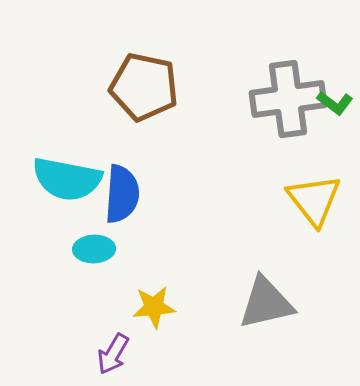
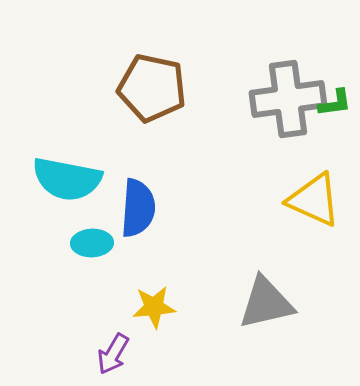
brown pentagon: moved 8 px right, 1 px down
green L-shape: rotated 45 degrees counterclockwise
blue semicircle: moved 16 px right, 14 px down
yellow triangle: rotated 28 degrees counterclockwise
cyan ellipse: moved 2 px left, 6 px up
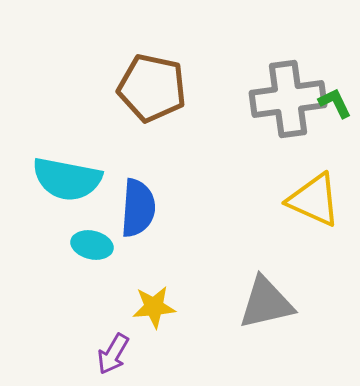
green L-shape: rotated 108 degrees counterclockwise
cyan ellipse: moved 2 px down; rotated 15 degrees clockwise
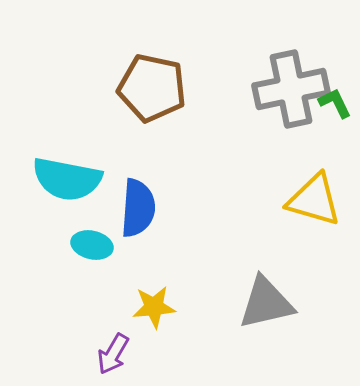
gray cross: moved 3 px right, 10 px up; rotated 4 degrees counterclockwise
yellow triangle: rotated 8 degrees counterclockwise
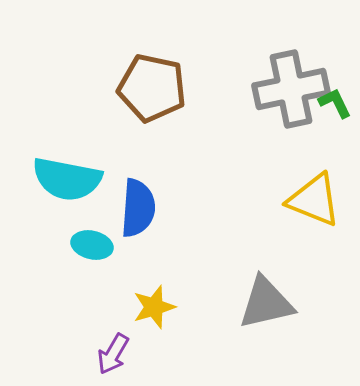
yellow triangle: rotated 6 degrees clockwise
yellow star: rotated 12 degrees counterclockwise
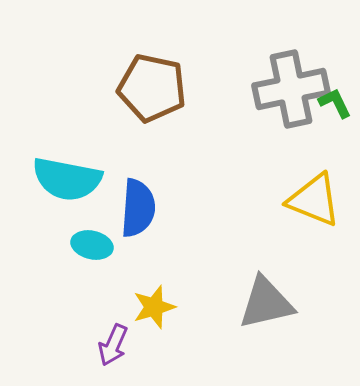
purple arrow: moved 9 px up; rotated 6 degrees counterclockwise
